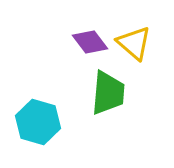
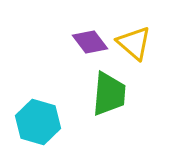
green trapezoid: moved 1 px right, 1 px down
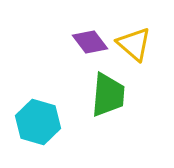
yellow triangle: moved 1 px down
green trapezoid: moved 1 px left, 1 px down
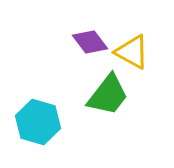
yellow triangle: moved 2 px left, 8 px down; rotated 12 degrees counterclockwise
green trapezoid: rotated 33 degrees clockwise
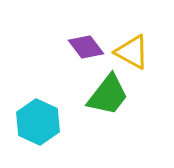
purple diamond: moved 4 px left, 5 px down
cyan hexagon: rotated 9 degrees clockwise
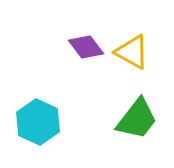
green trapezoid: moved 29 px right, 24 px down
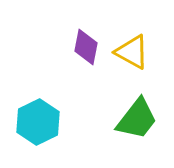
purple diamond: rotated 48 degrees clockwise
cyan hexagon: rotated 9 degrees clockwise
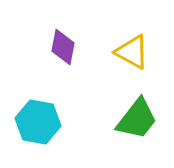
purple diamond: moved 23 px left
cyan hexagon: rotated 24 degrees counterclockwise
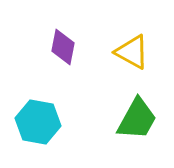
green trapezoid: rotated 9 degrees counterclockwise
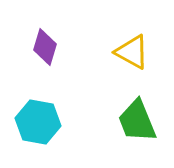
purple diamond: moved 18 px left; rotated 6 degrees clockwise
green trapezoid: moved 2 px down; rotated 129 degrees clockwise
